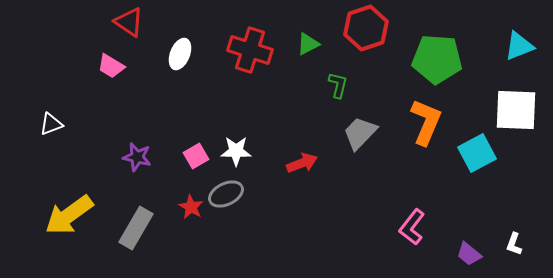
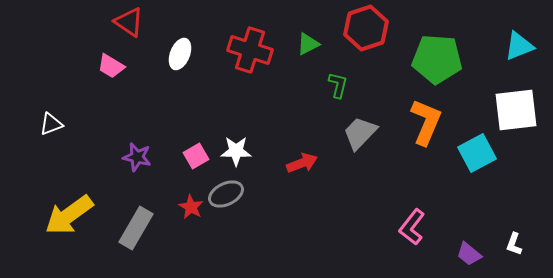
white square: rotated 9 degrees counterclockwise
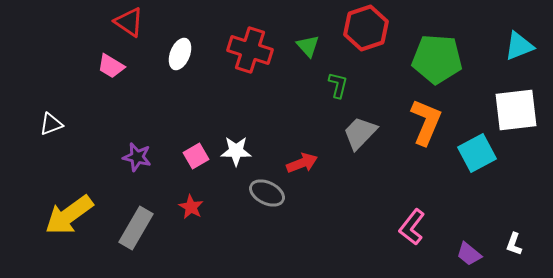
green triangle: moved 2 px down; rotated 45 degrees counterclockwise
gray ellipse: moved 41 px right, 1 px up; rotated 52 degrees clockwise
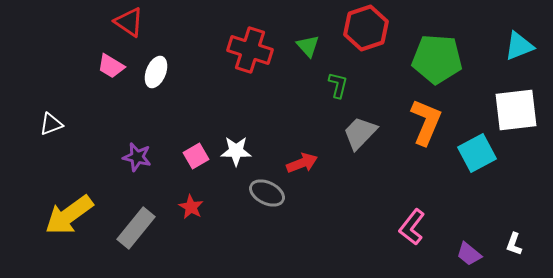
white ellipse: moved 24 px left, 18 px down
gray rectangle: rotated 9 degrees clockwise
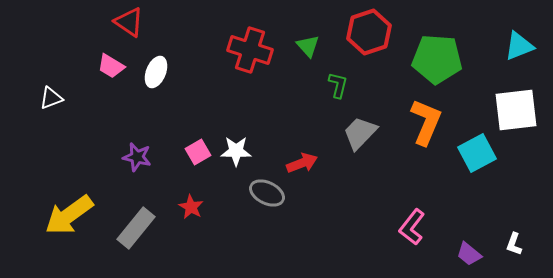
red hexagon: moved 3 px right, 4 px down
white triangle: moved 26 px up
pink square: moved 2 px right, 4 px up
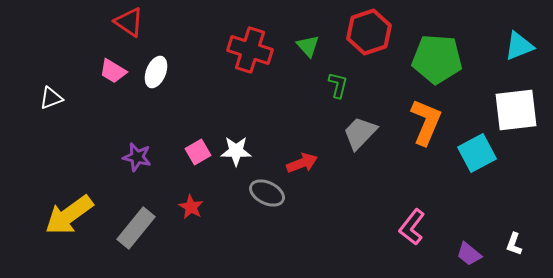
pink trapezoid: moved 2 px right, 5 px down
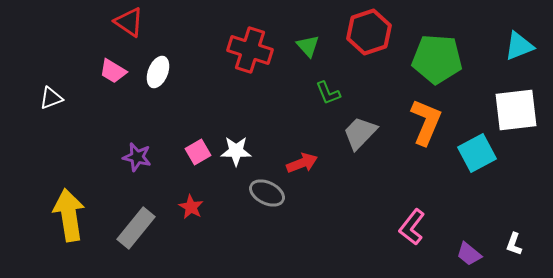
white ellipse: moved 2 px right
green L-shape: moved 10 px left, 8 px down; rotated 144 degrees clockwise
yellow arrow: rotated 117 degrees clockwise
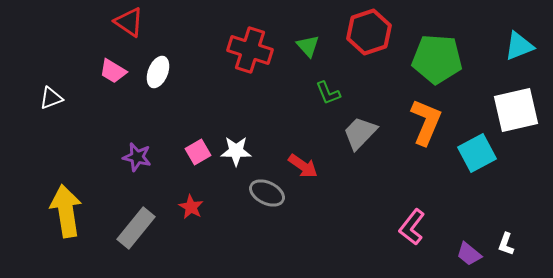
white square: rotated 6 degrees counterclockwise
red arrow: moved 1 px right, 3 px down; rotated 56 degrees clockwise
yellow arrow: moved 3 px left, 4 px up
white L-shape: moved 8 px left
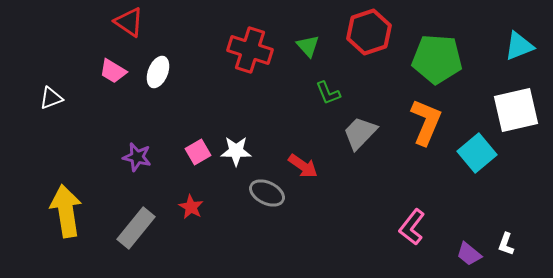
cyan square: rotated 12 degrees counterclockwise
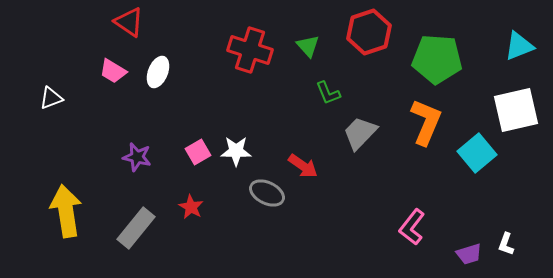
purple trapezoid: rotated 56 degrees counterclockwise
